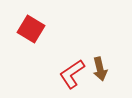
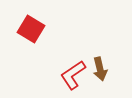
red L-shape: moved 1 px right, 1 px down
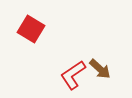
brown arrow: rotated 35 degrees counterclockwise
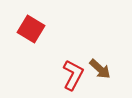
red L-shape: rotated 152 degrees clockwise
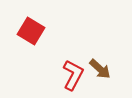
red square: moved 2 px down
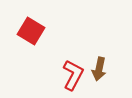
brown arrow: moved 1 px left; rotated 60 degrees clockwise
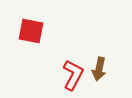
red square: rotated 20 degrees counterclockwise
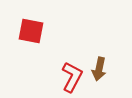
red L-shape: moved 1 px left, 2 px down
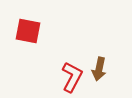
red square: moved 3 px left
